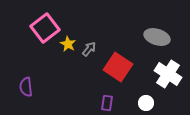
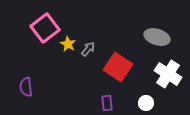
gray arrow: moved 1 px left
purple rectangle: rotated 14 degrees counterclockwise
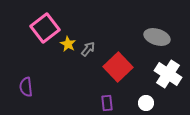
red square: rotated 12 degrees clockwise
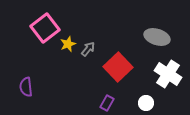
yellow star: rotated 21 degrees clockwise
purple rectangle: rotated 35 degrees clockwise
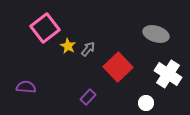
gray ellipse: moved 1 px left, 3 px up
yellow star: moved 2 px down; rotated 21 degrees counterclockwise
purple semicircle: rotated 102 degrees clockwise
purple rectangle: moved 19 px left, 6 px up; rotated 14 degrees clockwise
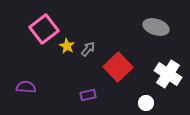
pink square: moved 1 px left, 1 px down
gray ellipse: moved 7 px up
yellow star: moved 1 px left
purple rectangle: moved 2 px up; rotated 35 degrees clockwise
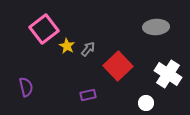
gray ellipse: rotated 20 degrees counterclockwise
red square: moved 1 px up
purple semicircle: rotated 72 degrees clockwise
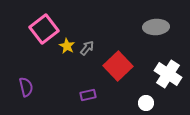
gray arrow: moved 1 px left, 1 px up
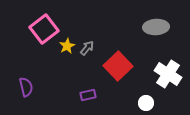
yellow star: rotated 14 degrees clockwise
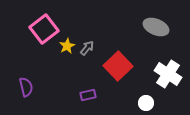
gray ellipse: rotated 25 degrees clockwise
